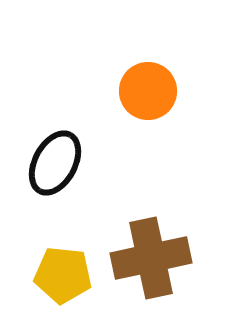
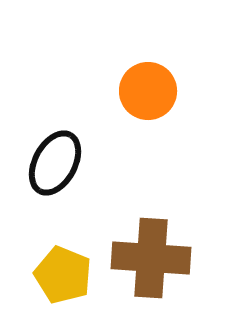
brown cross: rotated 16 degrees clockwise
yellow pentagon: rotated 16 degrees clockwise
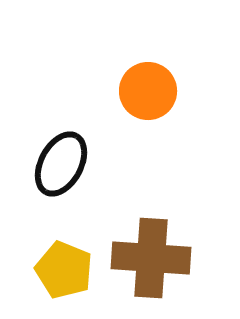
black ellipse: moved 6 px right, 1 px down
yellow pentagon: moved 1 px right, 5 px up
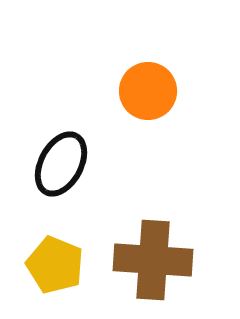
brown cross: moved 2 px right, 2 px down
yellow pentagon: moved 9 px left, 5 px up
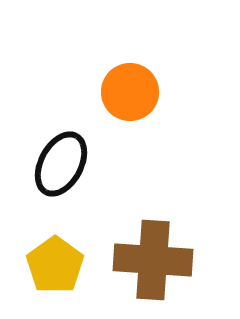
orange circle: moved 18 px left, 1 px down
yellow pentagon: rotated 14 degrees clockwise
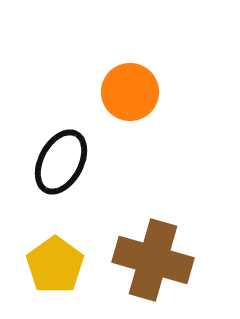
black ellipse: moved 2 px up
brown cross: rotated 12 degrees clockwise
